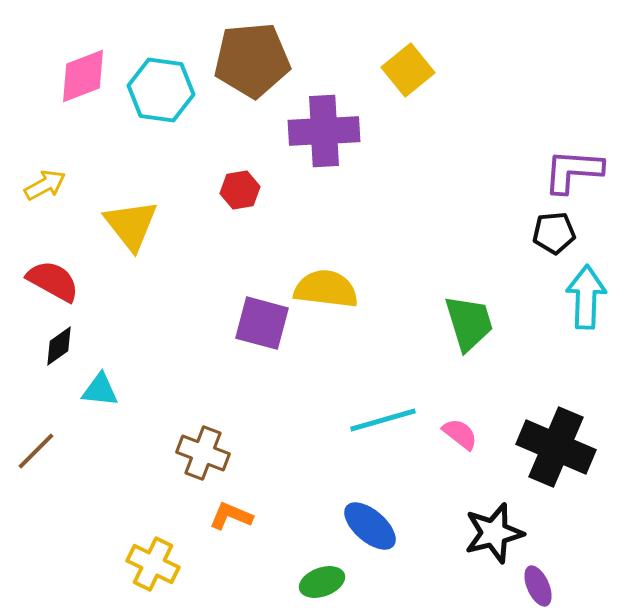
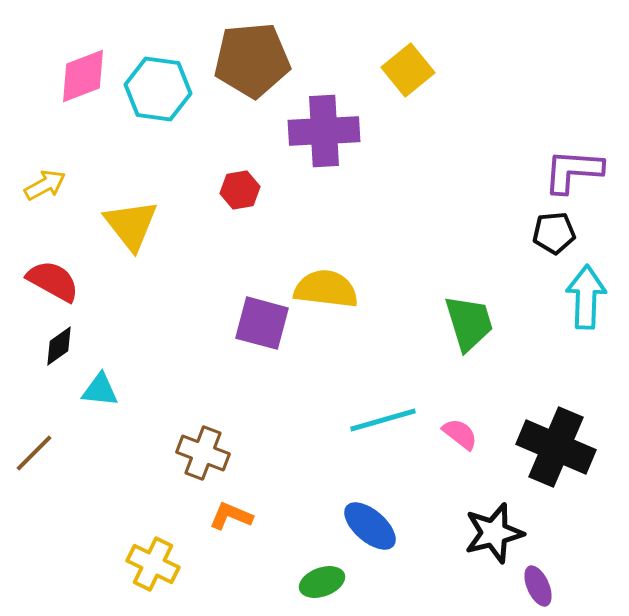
cyan hexagon: moved 3 px left, 1 px up
brown line: moved 2 px left, 2 px down
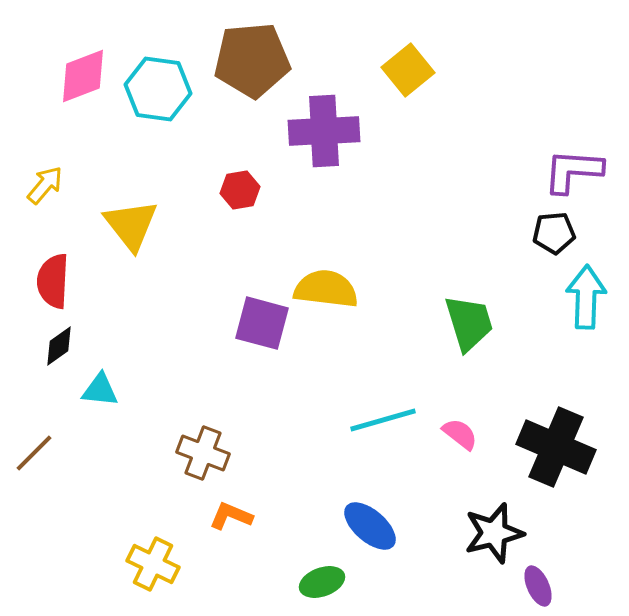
yellow arrow: rotated 21 degrees counterclockwise
red semicircle: rotated 116 degrees counterclockwise
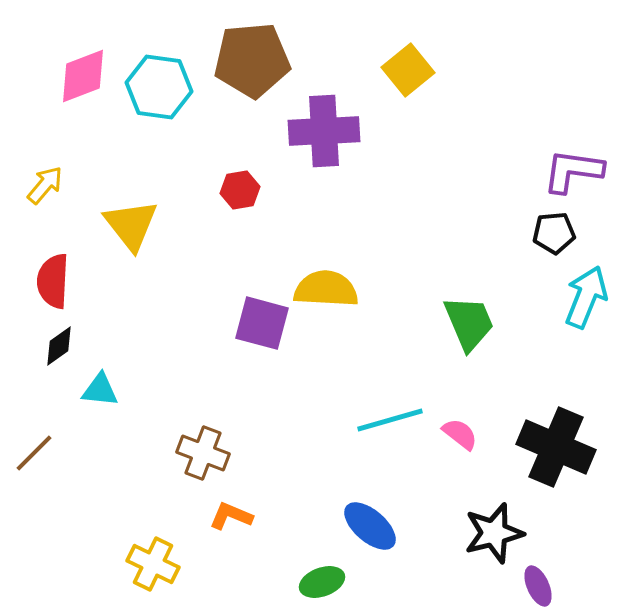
cyan hexagon: moved 1 px right, 2 px up
purple L-shape: rotated 4 degrees clockwise
yellow semicircle: rotated 4 degrees counterclockwise
cyan arrow: rotated 20 degrees clockwise
green trapezoid: rotated 6 degrees counterclockwise
cyan line: moved 7 px right
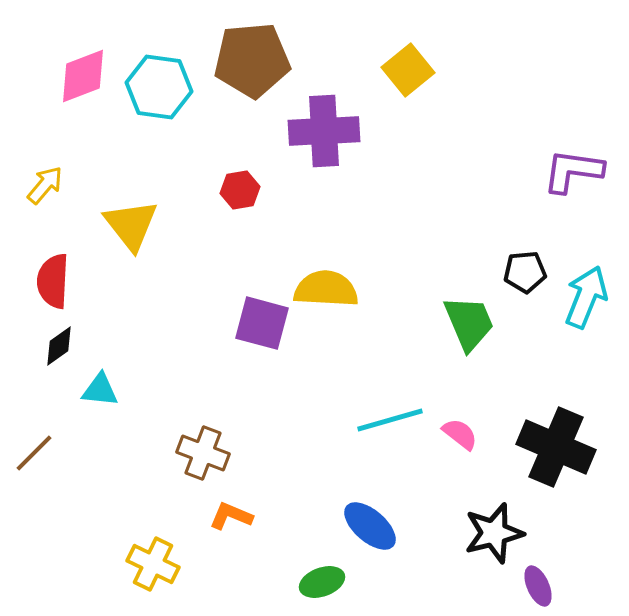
black pentagon: moved 29 px left, 39 px down
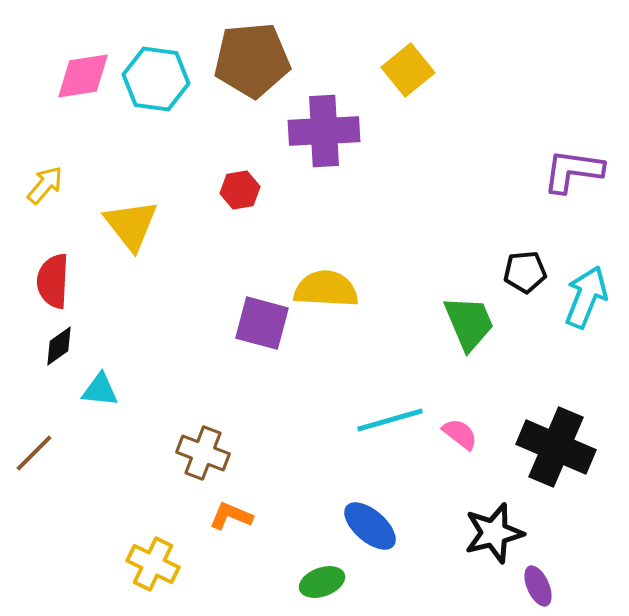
pink diamond: rotated 12 degrees clockwise
cyan hexagon: moved 3 px left, 8 px up
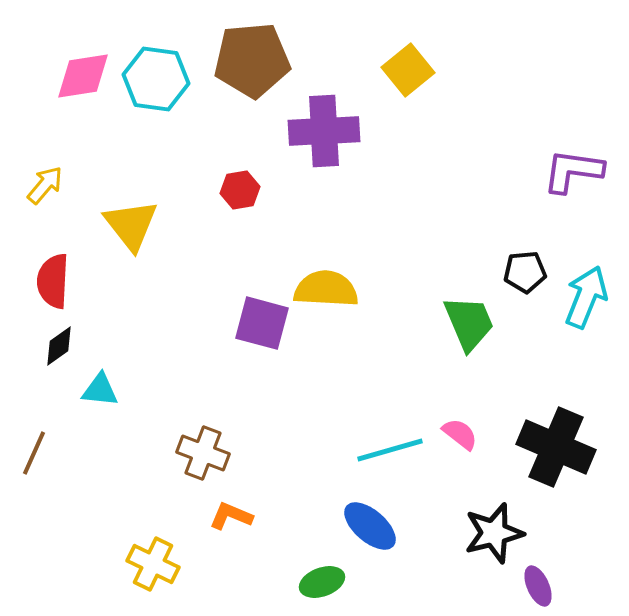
cyan line: moved 30 px down
brown line: rotated 21 degrees counterclockwise
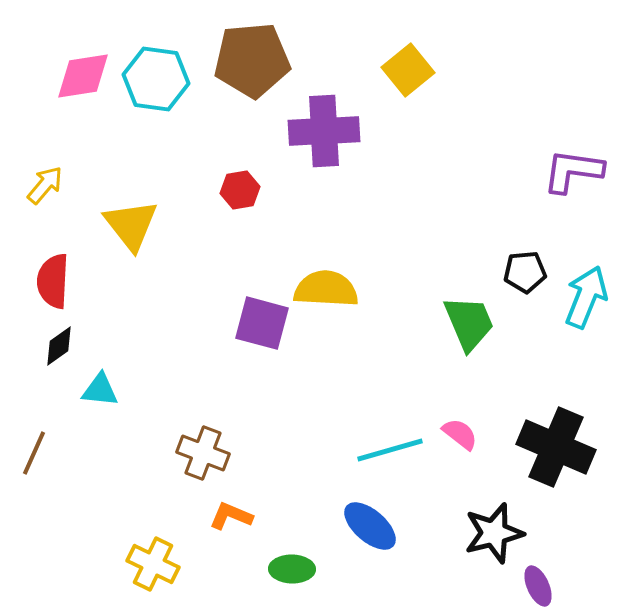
green ellipse: moved 30 px left, 13 px up; rotated 21 degrees clockwise
